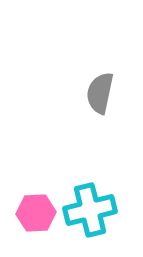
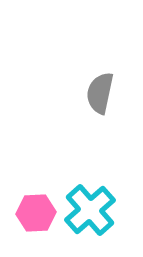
cyan cross: rotated 27 degrees counterclockwise
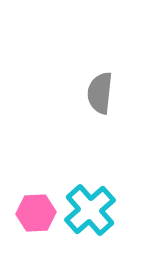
gray semicircle: rotated 6 degrees counterclockwise
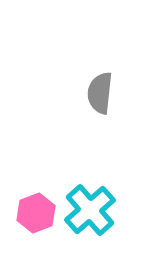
pink hexagon: rotated 18 degrees counterclockwise
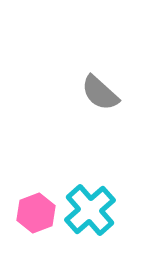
gray semicircle: rotated 54 degrees counterclockwise
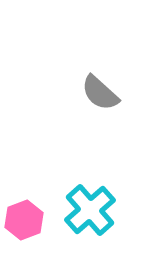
pink hexagon: moved 12 px left, 7 px down
